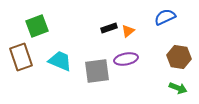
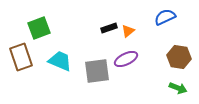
green square: moved 2 px right, 2 px down
purple ellipse: rotated 15 degrees counterclockwise
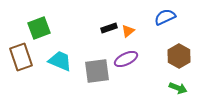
brown hexagon: moved 1 px up; rotated 20 degrees clockwise
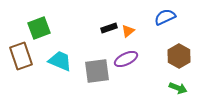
brown rectangle: moved 1 px up
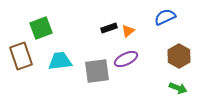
green square: moved 2 px right
cyan trapezoid: rotated 30 degrees counterclockwise
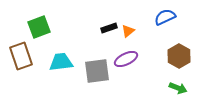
green square: moved 2 px left, 1 px up
cyan trapezoid: moved 1 px right, 1 px down
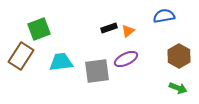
blue semicircle: moved 1 px left, 1 px up; rotated 15 degrees clockwise
green square: moved 2 px down
brown rectangle: rotated 52 degrees clockwise
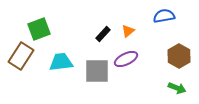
black rectangle: moved 6 px left, 6 px down; rotated 28 degrees counterclockwise
gray square: rotated 8 degrees clockwise
green arrow: moved 1 px left
